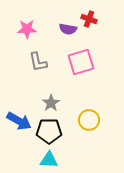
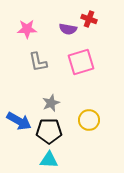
gray star: rotated 12 degrees clockwise
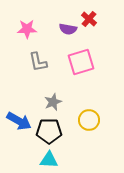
red cross: rotated 21 degrees clockwise
gray star: moved 2 px right, 1 px up
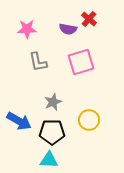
black pentagon: moved 3 px right, 1 px down
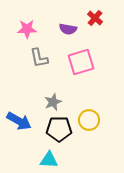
red cross: moved 6 px right, 1 px up
gray L-shape: moved 1 px right, 4 px up
black pentagon: moved 7 px right, 3 px up
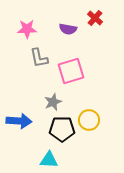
pink square: moved 10 px left, 9 px down
blue arrow: rotated 25 degrees counterclockwise
black pentagon: moved 3 px right
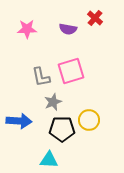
gray L-shape: moved 2 px right, 19 px down
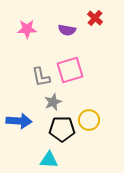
purple semicircle: moved 1 px left, 1 px down
pink square: moved 1 px left, 1 px up
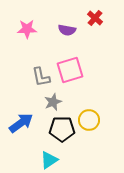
blue arrow: moved 2 px right, 2 px down; rotated 40 degrees counterclockwise
cyan triangle: rotated 36 degrees counterclockwise
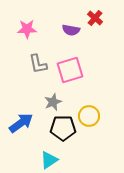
purple semicircle: moved 4 px right
gray L-shape: moved 3 px left, 13 px up
yellow circle: moved 4 px up
black pentagon: moved 1 px right, 1 px up
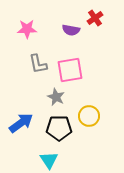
red cross: rotated 14 degrees clockwise
pink square: rotated 8 degrees clockwise
gray star: moved 3 px right, 5 px up; rotated 24 degrees counterclockwise
black pentagon: moved 4 px left
cyan triangle: rotated 30 degrees counterclockwise
